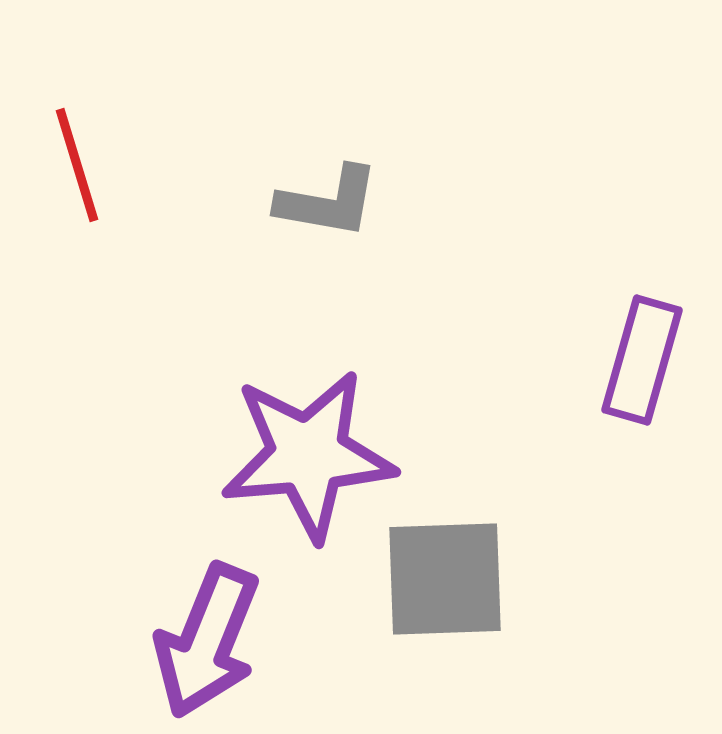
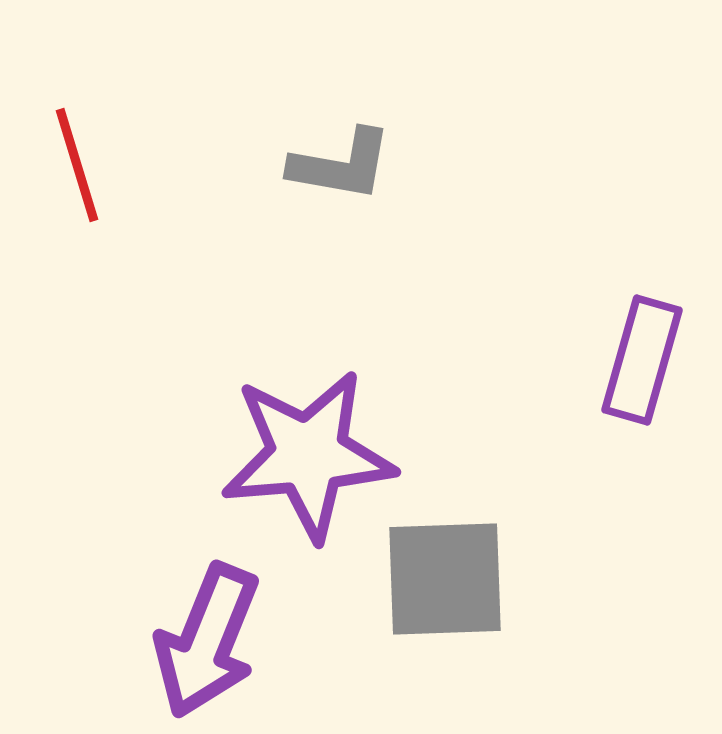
gray L-shape: moved 13 px right, 37 px up
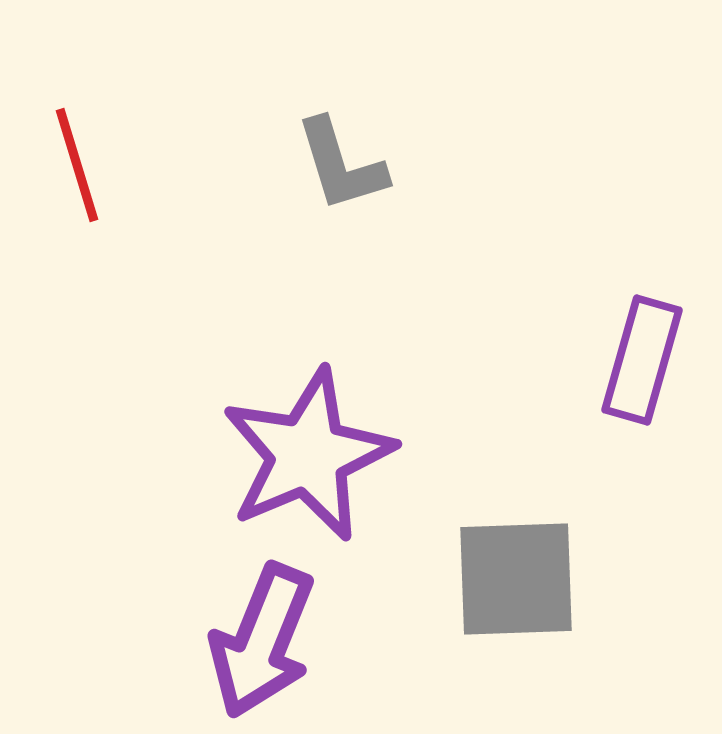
gray L-shape: rotated 63 degrees clockwise
purple star: rotated 18 degrees counterclockwise
gray square: moved 71 px right
purple arrow: moved 55 px right
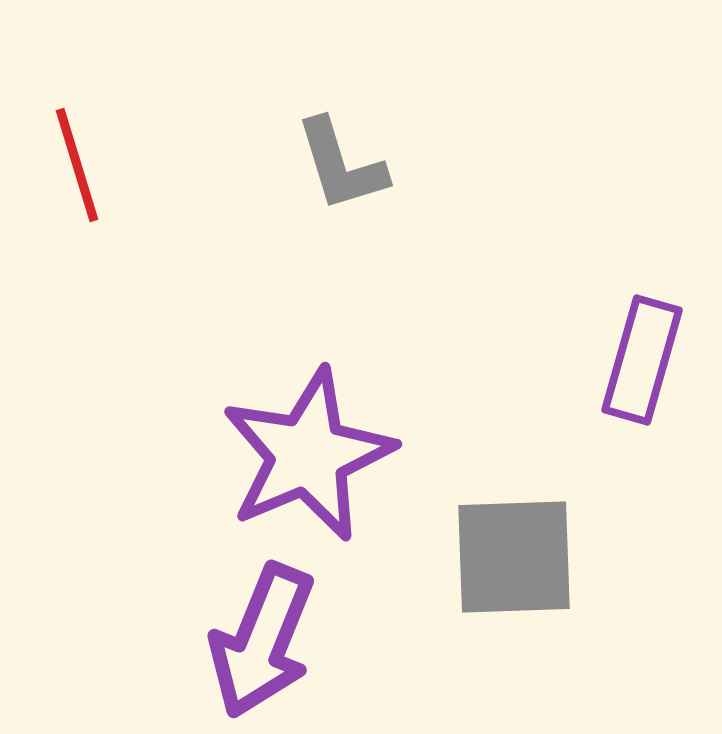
gray square: moved 2 px left, 22 px up
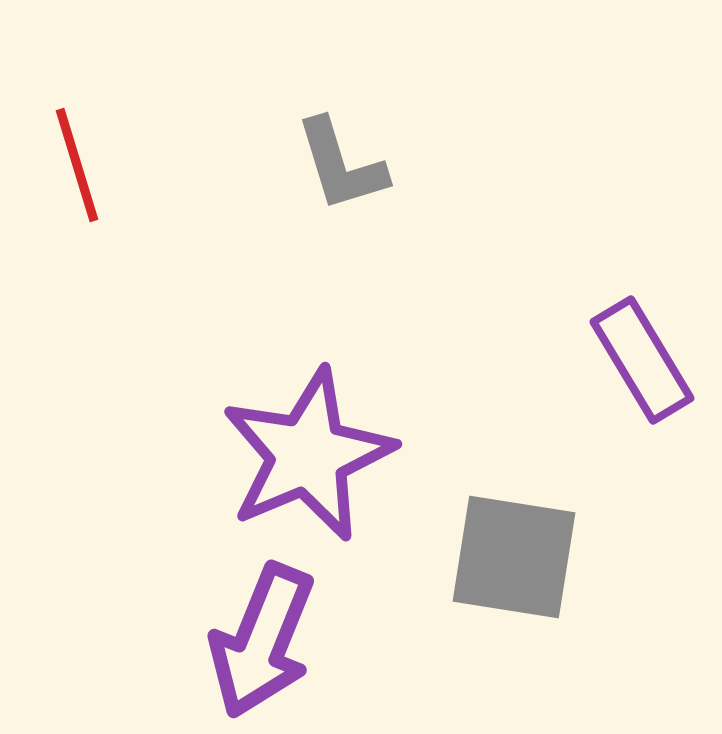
purple rectangle: rotated 47 degrees counterclockwise
gray square: rotated 11 degrees clockwise
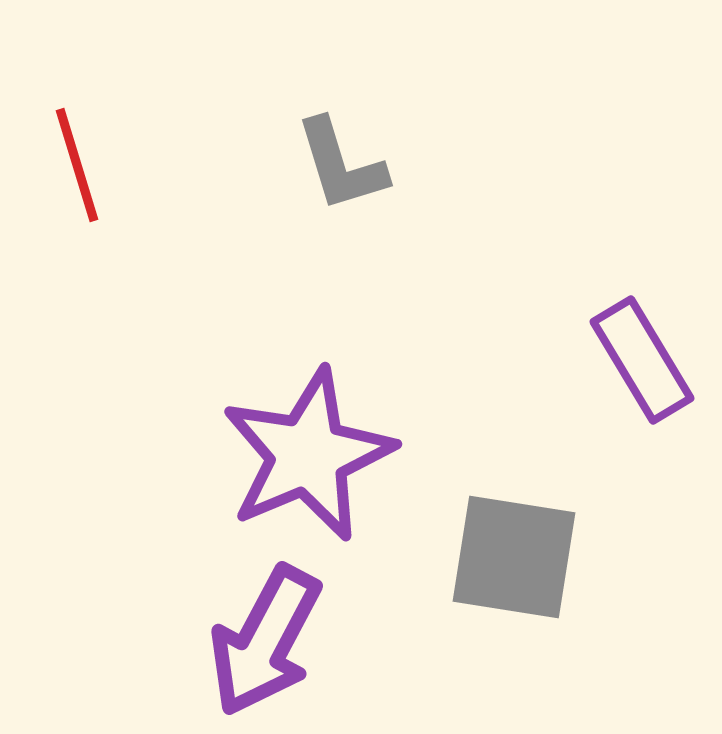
purple arrow: moved 3 px right; rotated 6 degrees clockwise
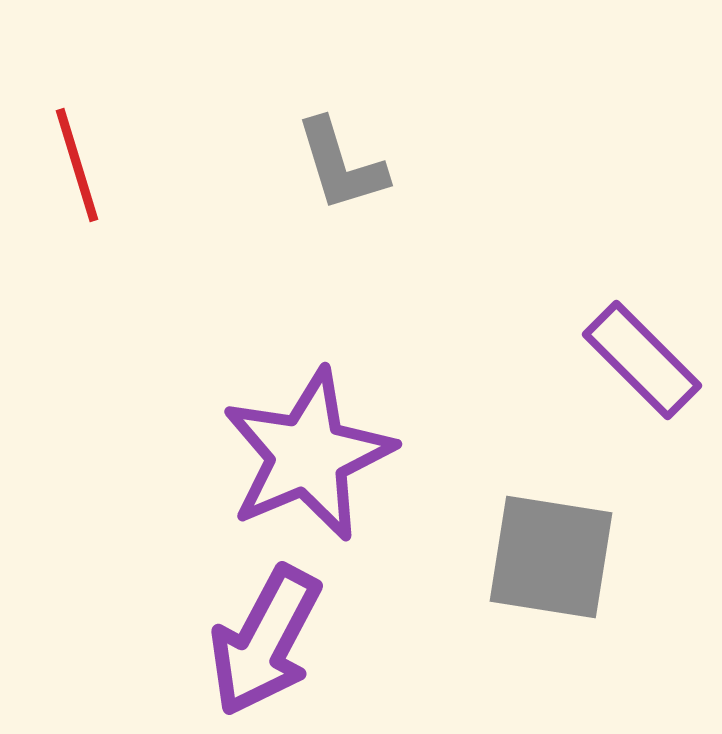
purple rectangle: rotated 14 degrees counterclockwise
gray square: moved 37 px right
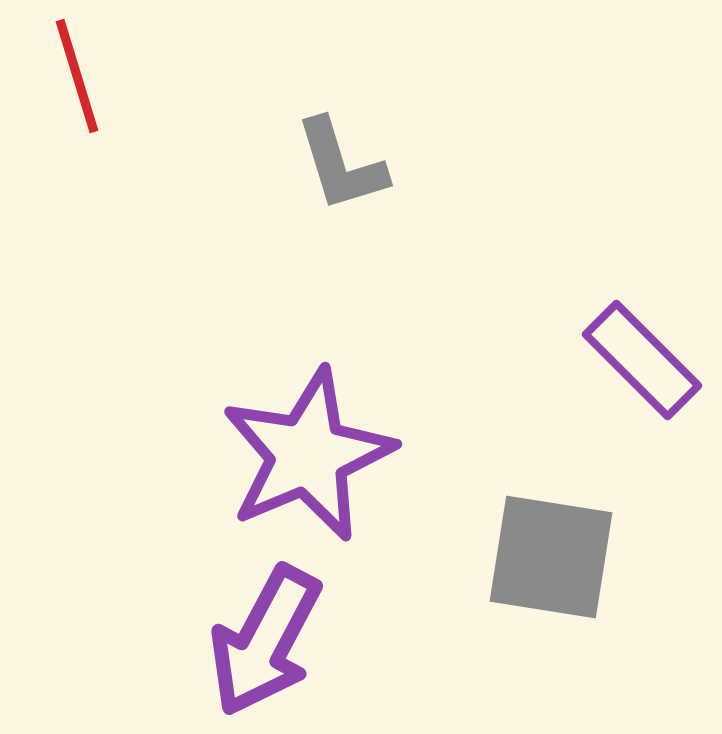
red line: moved 89 px up
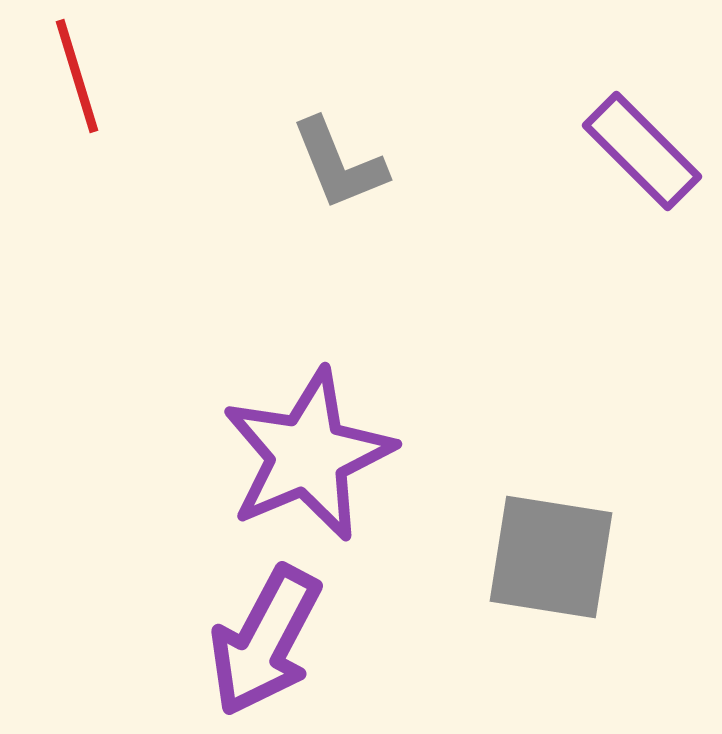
gray L-shape: moved 2 px left, 1 px up; rotated 5 degrees counterclockwise
purple rectangle: moved 209 px up
